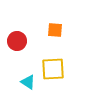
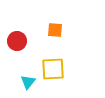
cyan triangle: rotated 35 degrees clockwise
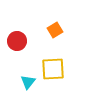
orange square: rotated 35 degrees counterclockwise
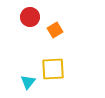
red circle: moved 13 px right, 24 px up
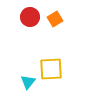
orange square: moved 11 px up
yellow square: moved 2 px left
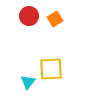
red circle: moved 1 px left, 1 px up
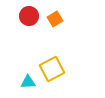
yellow square: moved 1 px right; rotated 25 degrees counterclockwise
cyan triangle: rotated 49 degrees clockwise
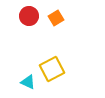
orange square: moved 1 px right, 1 px up
cyan triangle: rotated 28 degrees clockwise
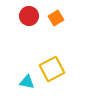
cyan triangle: moved 1 px left; rotated 14 degrees counterclockwise
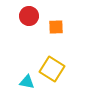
orange square: moved 9 px down; rotated 28 degrees clockwise
yellow square: rotated 30 degrees counterclockwise
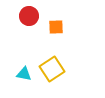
yellow square: rotated 25 degrees clockwise
cyan triangle: moved 3 px left, 8 px up
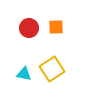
red circle: moved 12 px down
